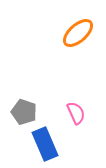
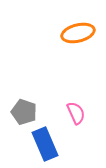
orange ellipse: rotated 28 degrees clockwise
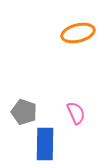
blue rectangle: rotated 24 degrees clockwise
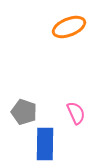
orange ellipse: moved 9 px left, 6 px up; rotated 8 degrees counterclockwise
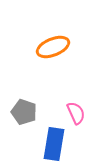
orange ellipse: moved 16 px left, 20 px down
blue rectangle: moved 9 px right; rotated 8 degrees clockwise
